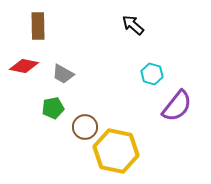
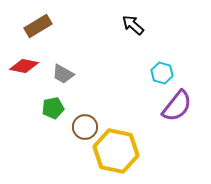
brown rectangle: rotated 60 degrees clockwise
cyan hexagon: moved 10 px right, 1 px up
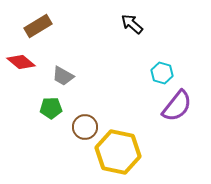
black arrow: moved 1 px left, 1 px up
red diamond: moved 3 px left, 4 px up; rotated 28 degrees clockwise
gray trapezoid: moved 2 px down
green pentagon: moved 2 px left; rotated 10 degrees clockwise
yellow hexagon: moved 2 px right, 1 px down
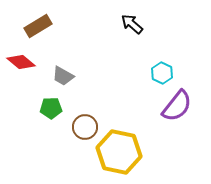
cyan hexagon: rotated 10 degrees clockwise
yellow hexagon: moved 1 px right
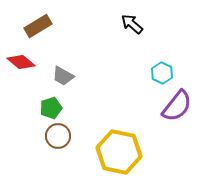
green pentagon: rotated 15 degrees counterclockwise
brown circle: moved 27 px left, 9 px down
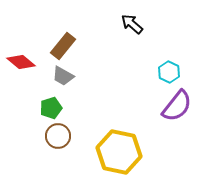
brown rectangle: moved 25 px right, 20 px down; rotated 20 degrees counterclockwise
cyan hexagon: moved 7 px right, 1 px up
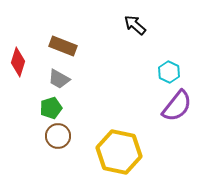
black arrow: moved 3 px right, 1 px down
brown rectangle: rotated 72 degrees clockwise
red diamond: moved 3 px left; rotated 68 degrees clockwise
gray trapezoid: moved 4 px left, 3 px down
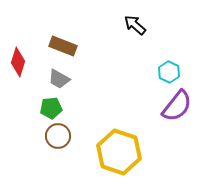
green pentagon: rotated 10 degrees clockwise
yellow hexagon: rotated 6 degrees clockwise
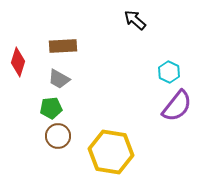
black arrow: moved 5 px up
brown rectangle: rotated 24 degrees counterclockwise
yellow hexagon: moved 8 px left; rotated 9 degrees counterclockwise
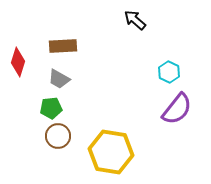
purple semicircle: moved 3 px down
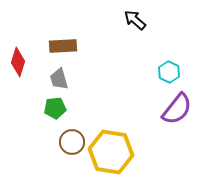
gray trapezoid: rotated 45 degrees clockwise
green pentagon: moved 4 px right
brown circle: moved 14 px right, 6 px down
